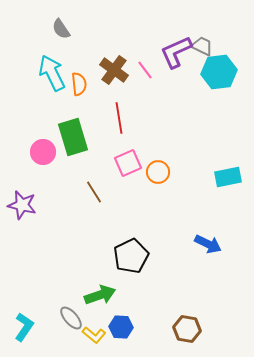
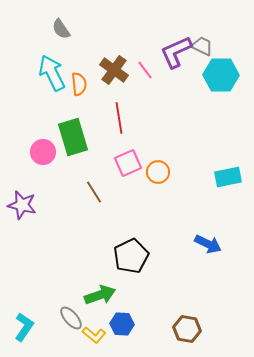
cyan hexagon: moved 2 px right, 3 px down; rotated 8 degrees clockwise
blue hexagon: moved 1 px right, 3 px up
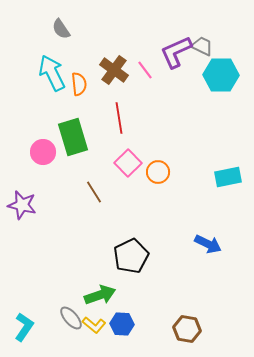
pink square: rotated 20 degrees counterclockwise
yellow L-shape: moved 10 px up
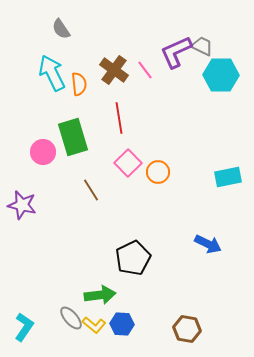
brown line: moved 3 px left, 2 px up
black pentagon: moved 2 px right, 2 px down
green arrow: rotated 12 degrees clockwise
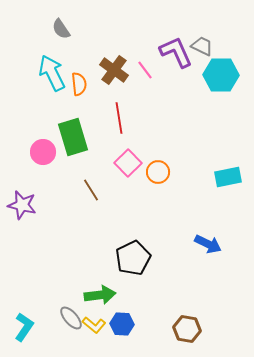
purple L-shape: rotated 90 degrees clockwise
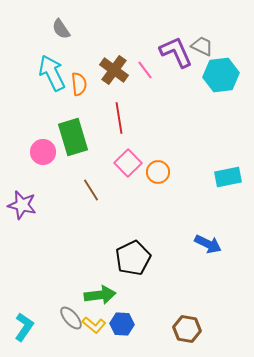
cyan hexagon: rotated 8 degrees counterclockwise
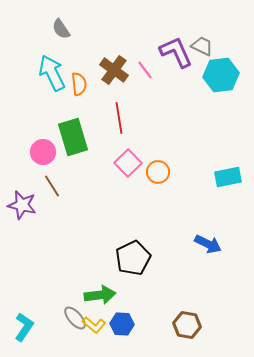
brown line: moved 39 px left, 4 px up
gray ellipse: moved 4 px right
brown hexagon: moved 4 px up
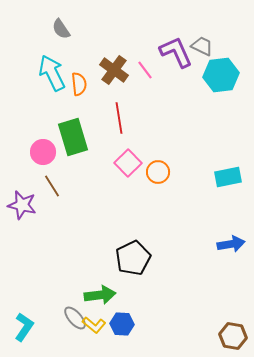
blue arrow: moved 23 px right; rotated 36 degrees counterclockwise
brown hexagon: moved 46 px right, 11 px down
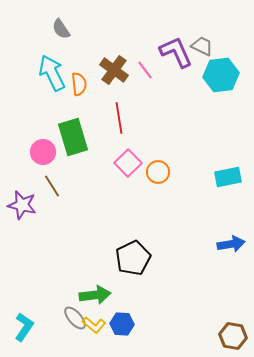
green arrow: moved 5 px left
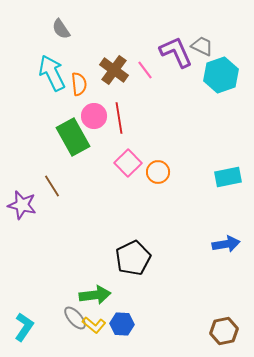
cyan hexagon: rotated 12 degrees counterclockwise
green rectangle: rotated 12 degrees counterclockwise
pink circle: moved 51 px right, 36 px up
blue arrow: moved 5 px left
brown hexagon: moved 9 px left, 5 px up; rotated 20 degrees counterclockwise
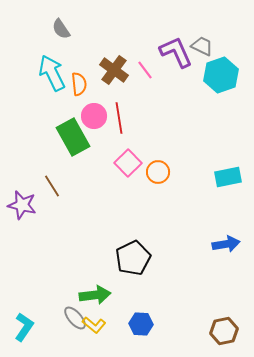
blue hexagon: moved 19 px right
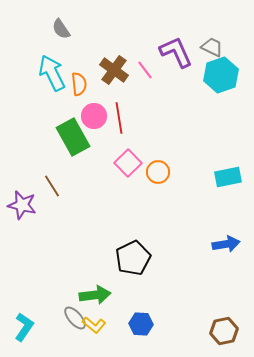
gray trapezoid: moved 10 px right, 1 px down
